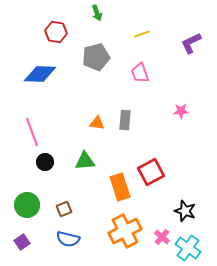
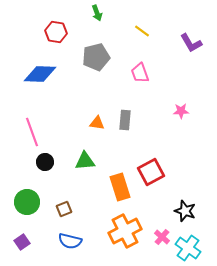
yellow line: moved 3 px up; rotated 56 degrees clockwise
purple L-shape: rotated 95 degrees counterclockwise
green circle: moved 3 px up
blue semicircle: moved 2 px right, 2 px down
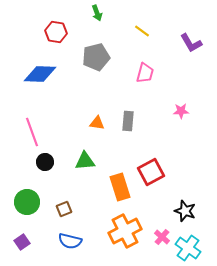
pink trapezoid: moved 5 px right; rotated 145 degrees counterclockwise
gray rectangle: moved 3 px right, 1 px down
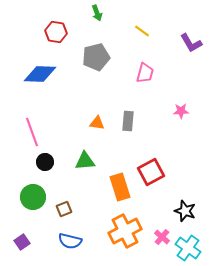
green circle: moved 6 px right, 5 px up
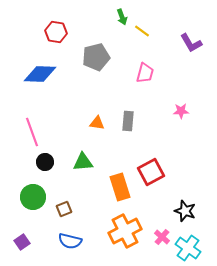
green arrow: moved 25 px right, 4 px down
green triangle: moved 2 px left, 1 px down
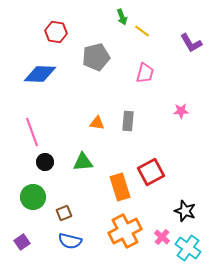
brown square: moved 4 px down
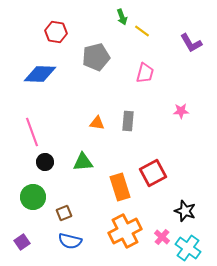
red square: moved 2 px right, 1 px down
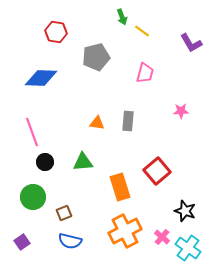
blue diamond: moved 1 px right, 4 px down
red square: moved 4 px right, 2 px up; rotated 12 degrees counterclockwise
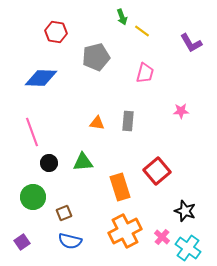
black circle: moved 4 px right, 1 px down
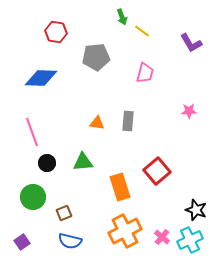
gray pentagon: rotated 8 degrees clockwise
pink star: moved 8 px right
black circle: moved 2 px left
black star: moved 11 px right, 1 px up
cyan cross: moved 2 px right, 8 px up; rotated 30 degrees clockwise
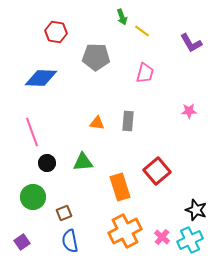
gray pentagon: rotated 8 degrees clockwise
blue semicircle: rotated 65 degrees clockwise
